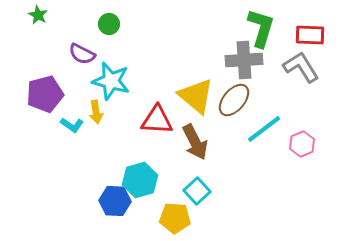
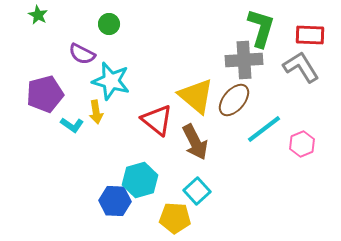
red triangle: rotated 36 degrees clockwise
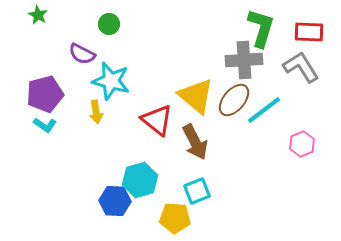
red rectangle: moved 1 px left, 3 px up
cyan L-shape: moved 27 px left
cyan line: moved 19 px up
cyan square: rotated 20 degrees clockwise
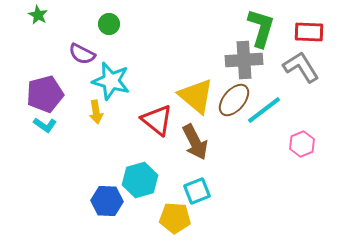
blue hexagon: moved 8 px left
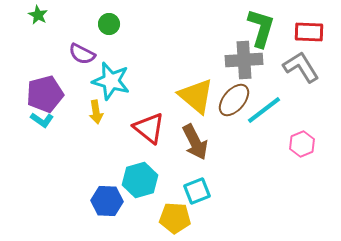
red triangle: moved 8 px left, 8 px down
cyan L-shape: moved 3 px left, 5 px up
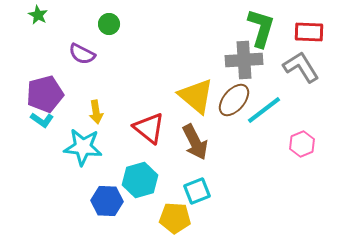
cyan star: moved 28 px left, 66 px down; rotated 9 degrees counterclockwise
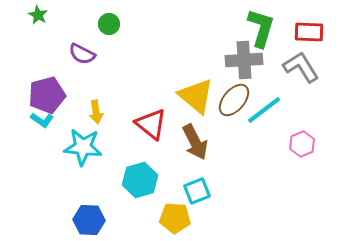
purple pentagon: moved 2 px right, 1 px down
red triangle: moved 2 px right, 4 px up
blue hexagon: moved 18 px left, 19 px down
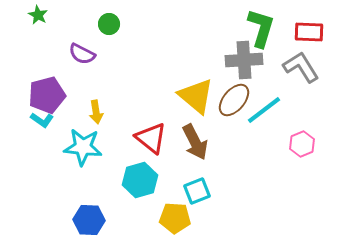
red triangle: moved 14 px down
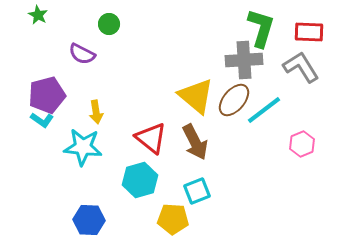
yellow pentagon: moved 2 px left, 1 px down
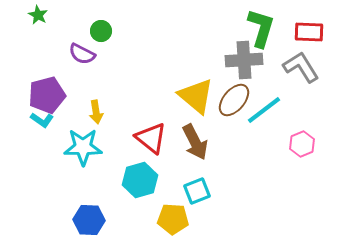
green circle: moved 8 px left, 7 px down
cyan star: rotated 6 degrees counterclockwise
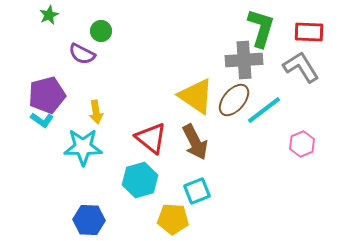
green star: moved 11 px right; rotated 18 degrees clockwise
yellow triangle: rotated 6 degrees counterclockwise
